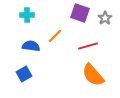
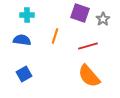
gray star: moved 2 px left, 1 px down
orange line: rotated 28 degrees counterclockwise
blue semicircle: moved 9 px left, 6 px up
orange semicircle: moved 4 px left, 1 px down
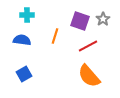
purple square: moved 8 px down
red line: rotated 12 degrees counterclockwise
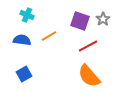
cyan cross: rotated 24 degrees clockwise
orange line: moved 6 px left; rotated 42 degrees clockwise
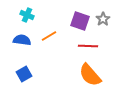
red line: rotated 30 degrees clockwise
orange semicircle: moved 1 px right, 1 px up
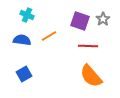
orange semicircle: moved 1 px right, 1 px down
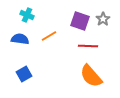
blue semicircle: moved 2 px left, 1 px up
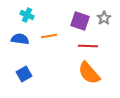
gray star: moved 1 px right, 1 px up
orange line: rotated 21 degrees clockwise
orange semicircle: moved 2 px left, 3 px up
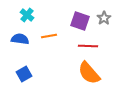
cyan cross: rotated 16 degrees clockwise
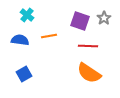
blue semicircle: moved 1 px down
orange semicircle: rotated 15 degrees counterclockwise
